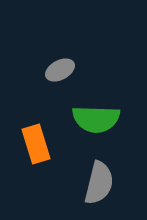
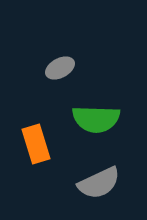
gray ellipse: moved 2 px up
gray semicircle: rotated 51 degrees clockwise
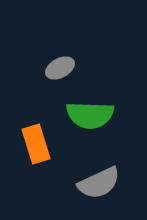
green semicircle: moved 6 px left, 4 px up
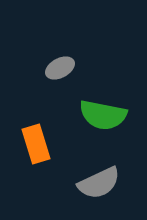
green semicircle: moved 13 px right; rotated 9 degrees clockwise
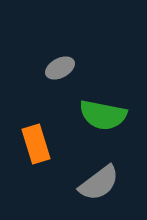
gray semicircle: rotated 12 degrees counterclockwise
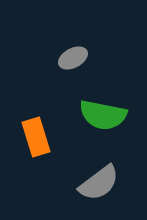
gray ellipse: moved 13 px right, 10 px up
orange rectangle: moved 7 px up
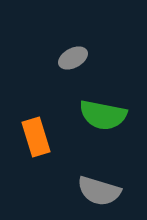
gray semicircle: moved 8 px down; rotated 54 degrees clockwise
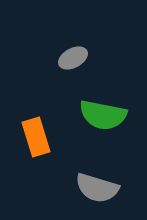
gray semicircle: moved 2 px left, 3 px up
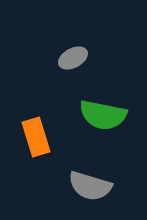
gray semicircle: moved 7 px left, 2 px up
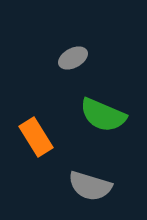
green semicircle: rotated 12 degrees clockwise
orange rectangle: rotated 15 degrees counterclockwise
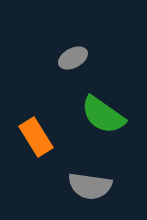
green semicircle: rotated 12 degrees clockwise
gray semicircle: rotated 9 degrees counterclockwise
